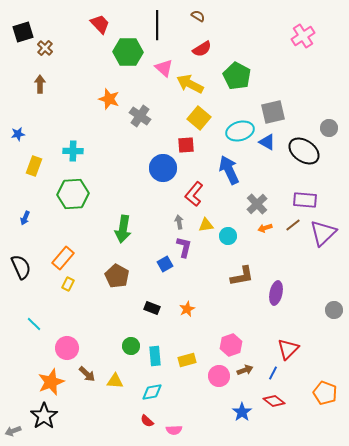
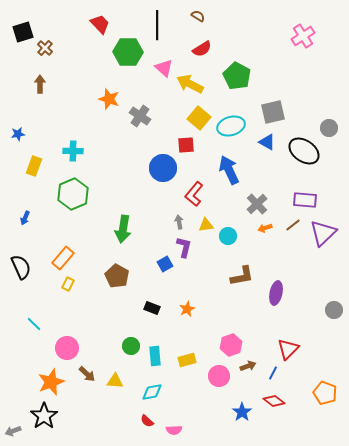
cyan ellipse at (240, 131): moved 9 px left, 5 px up
green hexagon at (73, 194): rotated 20 degrees counterclockwise
brown arrow at (245, 370): moved 3 px right, 4 px up
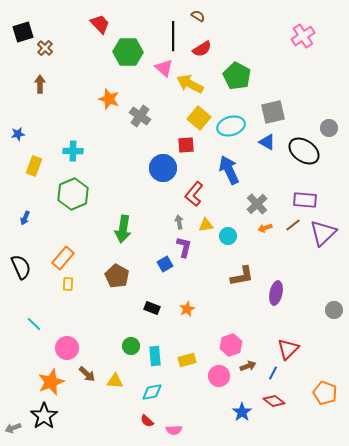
black line at (157, 25): moved 16 px right, 11 px down
yellow rectangle at (68, 284): rotated 24 degrees counterclockwise
gray arrow at (13, 431): moved 3 px up
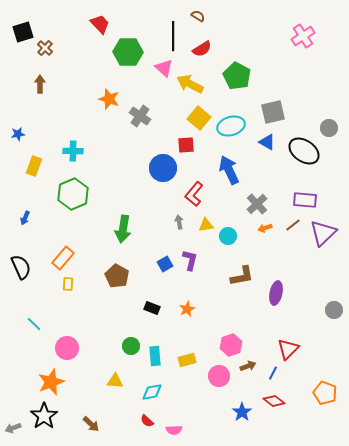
purple L-shape at (184, 247): moved 6 px right, 13 px down
brown arrow at (87, 374): moved 4 px right, 50 px down
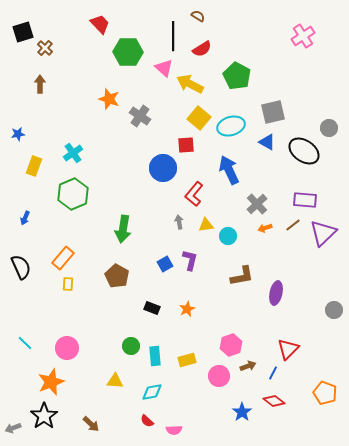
cyan cross at (73, 151): moved 2 px down; rotated 36 degrees counterclockwise
cyan line at (34, 324): moved 9 px left, 19 px down
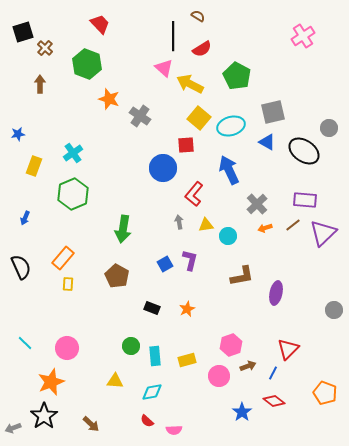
green hexagon at (128, 52): moved 41 px left, 12 px down; rotated 20 degrees clockwise
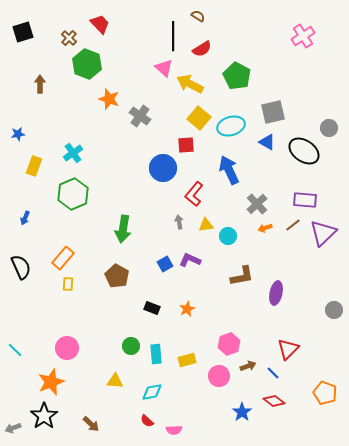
brown cross at (45, 48): moved 24 px right, 10 px up
purple L-shape at (190, 260): rotated 80 degrees counterclockwise
cyan line at (25, 343): moved 10 px left, 7 px down
pink hexagon at (231, 345): moved 2 px left, 1 px up
cyan rectangle at (155, 356): moved 1 px right, 2 px up
blue line at (273, 373): rotated 72 degrees counterclockwise
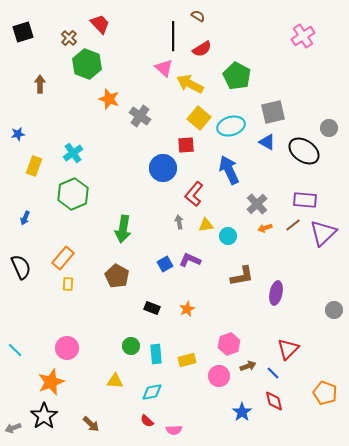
red diamond at (274, 401): rotated 40 degrees clockwise
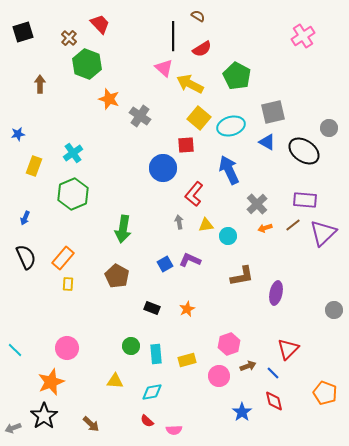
black semicircle at (21, 267): moved 5 px right, 10 px up
